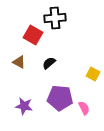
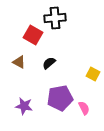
purple pentagon: rotated 15 degrees counterclockwise
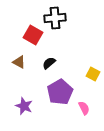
purple pentagon: moved 6 px up; rotated 20 degrees counterclockwise
purple star: rotated 12 degrees clockwise
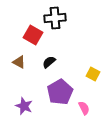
black semicircle: moved 1 px up
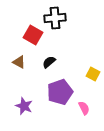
purple pentagon: rotated 10 degrees clockwise
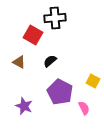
black semicircle: moved 1 px right, 1 px up
yellow square: moved 7 px down
purple pentagon: rotated 25 degrees counterclockwise
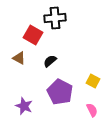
brown triangle: moved 4 px up
pink semicircle: moved 8 px right, 2 px down
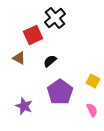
black cross: rotated 35 degrees counterclockwise
red square: rotated 36 degrees clockwise
purple pentagon: rotated 10 degrees clockwise
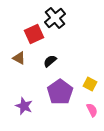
red square: moved 1 px right, 1 px up
yellow square: moved 3 px left, 3 px down
